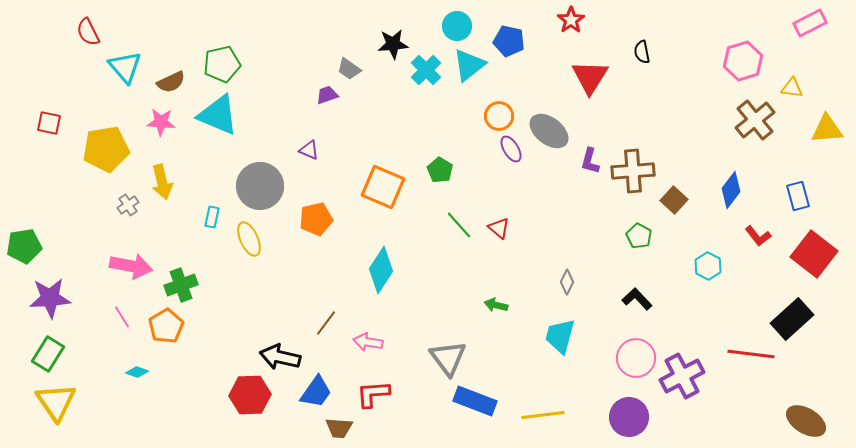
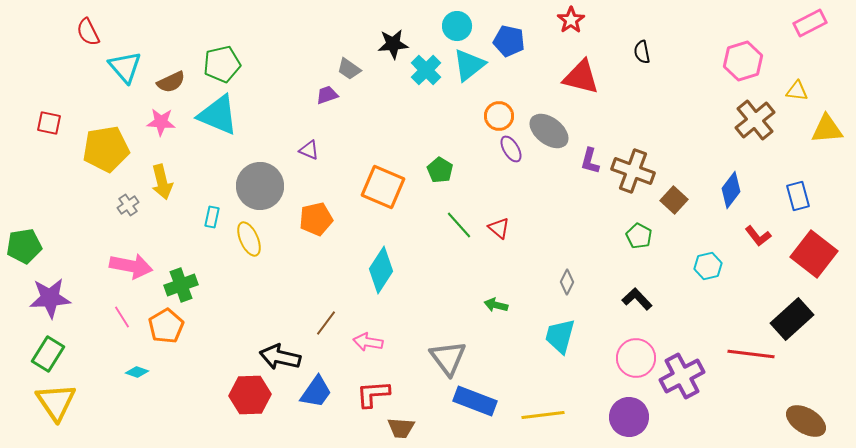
red triangle at (590, 77): moved 9 px left; rotated 48 degrees counterclockwise
yellow triangle at (792, 88): moved 5 px right, 3 px down
brown cross at (633, 171): rotated 24 degrees clockwise
cyan hexagon at (708, 266): rotated 20 degrees clockwise
brown trapezoid at (339, 428): moved 62 px right
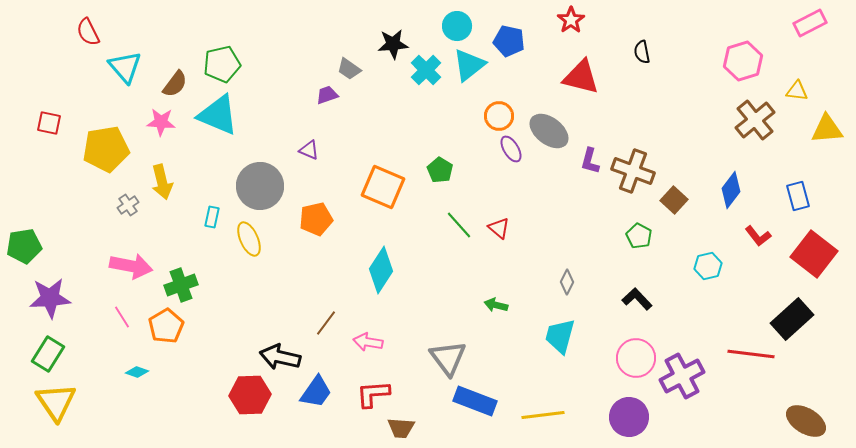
brown semicircle at (171, 82): moved 4 px right, 2 px down; rotated 28 degrees counterclockwise
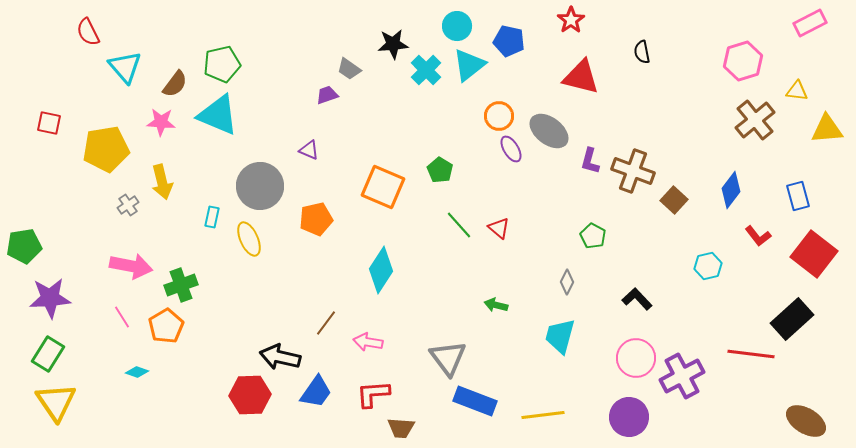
green pentagon at (639, 236): moved 46 px left
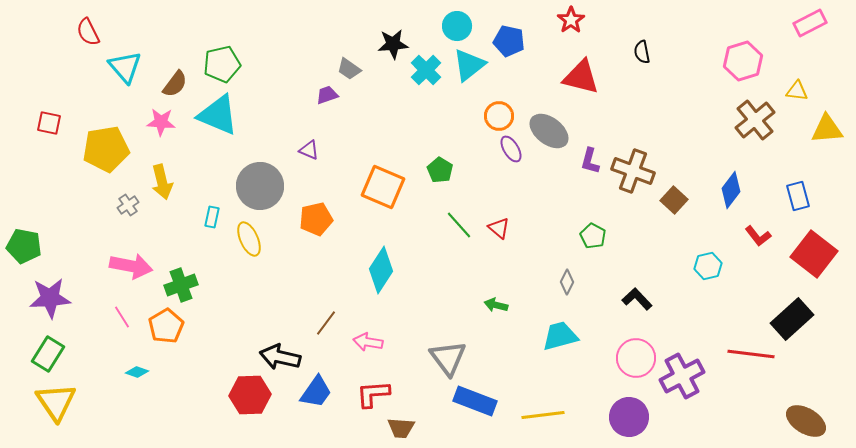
green pentagon at (24, 246): rotated 20 degrees clockwise
cyan trapezoid at (560, 336): rotated 60 degrees clockwise
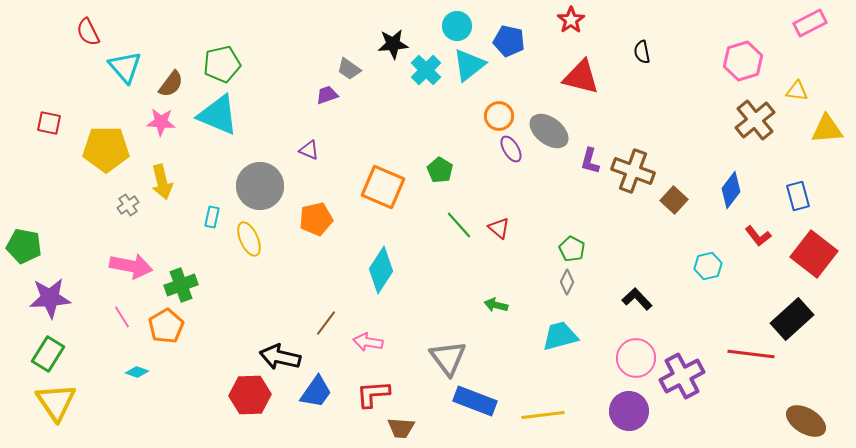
brown semicircle at (175, 84): moved 4 px left
yellow pentagon at (106, 149): rotated 9 degrees clockwise
green pentagon at (593, 236): moved 21 px left, 13 px down
purple circle at (629, 417): moved 6 px up
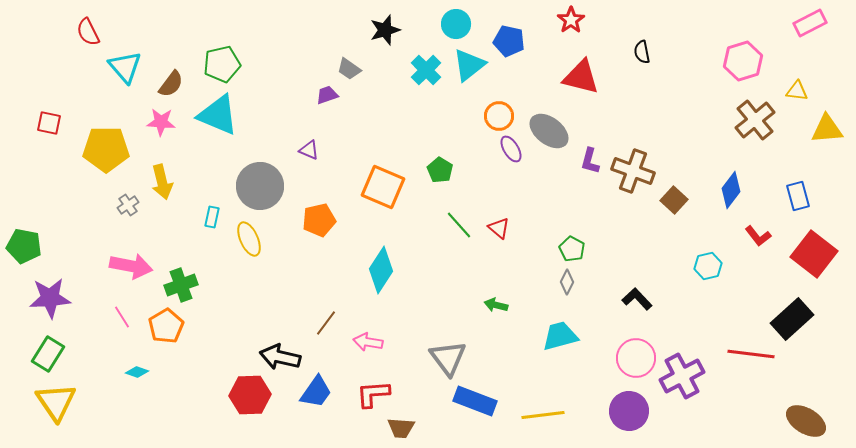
cyan circle at (457, 26): moved 1 px left, 2 px up
black star at (393, 44): moved 8 px left, 14 px up; rotated 12 degrees counterclockwise
orange pentagon at (316, 219): moved 3 px right, 1 px down
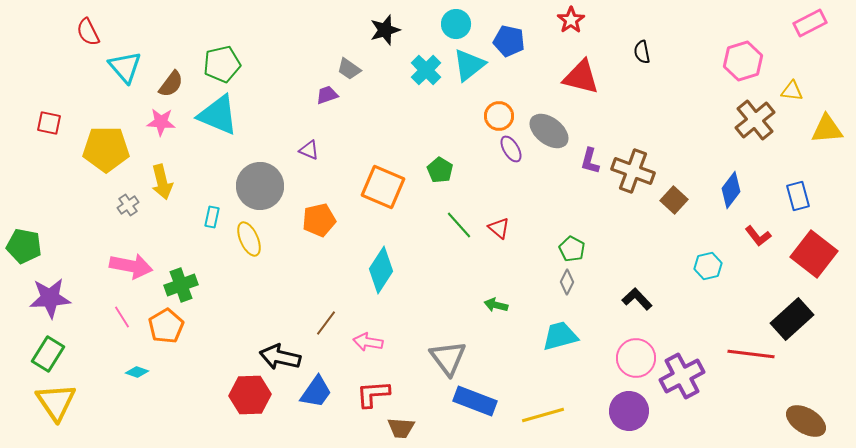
yellow triangle at (797, 91): moved 5 px left
yellow line at (543, 415): rotated 9 degrees counterclockwise
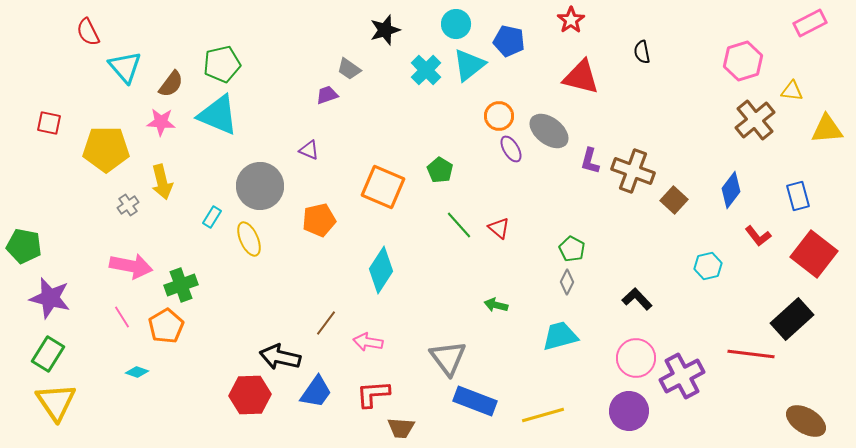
cyan rectangle at (212, 217): rotated 20 degrees clockwise
purple star at (50, 298): rotated 18 degrees clockwise
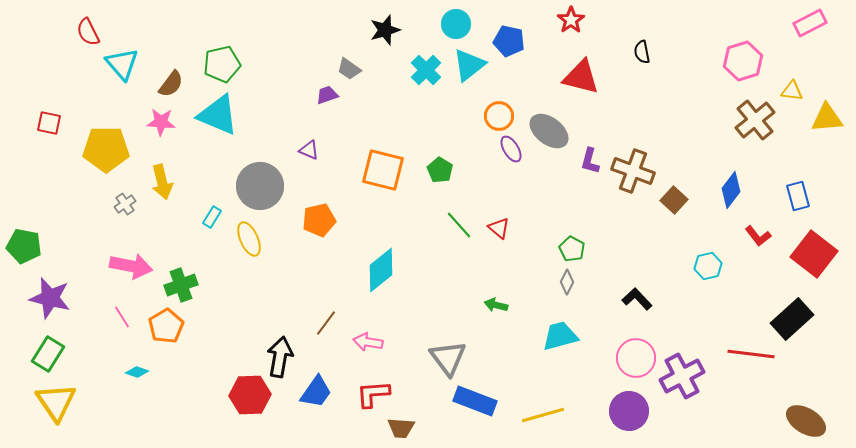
cyan triangle at (125, 67): moved 3 px left, 3 px up
yellow triangle at (827, 129): moved 11 px up
orange square at (383, 187): moved 17 px up; rotated 9 degrees counterclockwise
gray cross at (128, 205): moved 3 px left, 1 px up
cyan diamond at (381, 270): rotated 18 degrees clockwise
black arrow at (280, 357): rotated 87 degrees clockwise
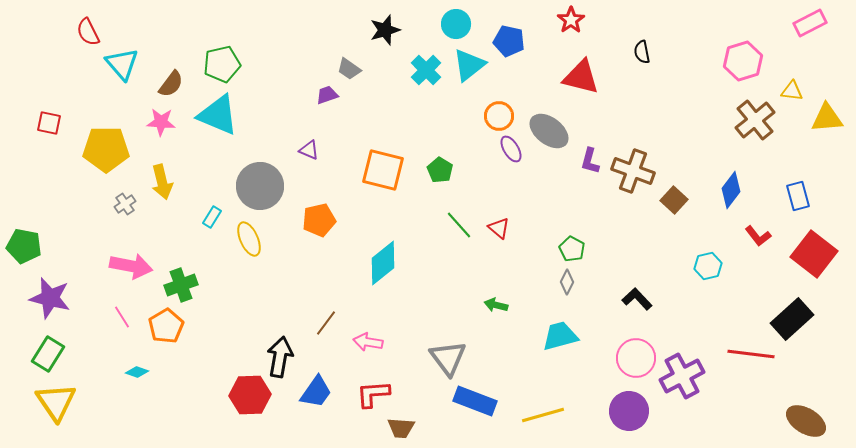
cyan diamond at (381, 270): moved 2 px right, 7 px up
